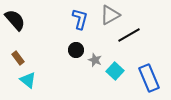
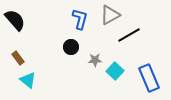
black circle: moved 5 px left, 3 px up
gray star: rotated 24 degrees counterclockwise
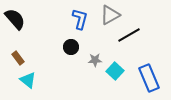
black semicircle: moved 1 px up
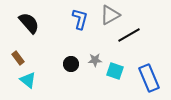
black semicircle: moved 14 px right, 4 px down
black circle: moved 17 px down
cyan square: rotated 24 degrees counterclockwise
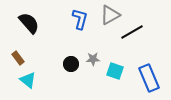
black line: moved 3 px right, 3 px up
gray star: moved 2 px left, 1 px up
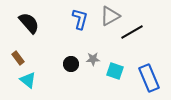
gray triangle: moved 1 px down
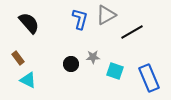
gray triangle: moved 4 px left, 1 px up
gray star: moved 2 px up
cyan triangle: rotated 12 degrees counterclockwise
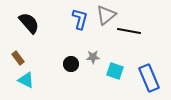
gray triangle: rotated 10 degrees counterclockwise
black line: moved 3 px left, 1 px up; rotated 40 degrees clockwise
cyan triangle: moved 2 px left
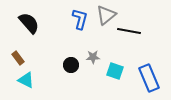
black circle: moved 1 px down
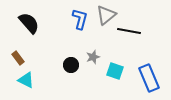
gray star: rotated 16 degrees counterclockwise
